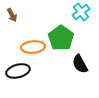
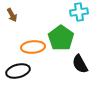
cyan cross: moved 2 px left; rotated 30 degrees clockwise
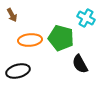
cyan cross: moved 7 px right, 6 px down; rotated 36 degrees clockwise
green pentagon: rotated 20 degrees counterclockwise
orange ellipse: moved 3 px left, 7 px up
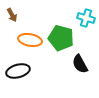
cyan cross: rotated 12 degrees counterclockwise
orange ellipse: rotated 15 degrees clockwise
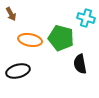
brown arrow: moved 1 px left, 1 px up
black semicircle: rotated 18 degrees clockwise
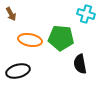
cyan cross: moved 4 px up
green pentagon: rotated 10 degrees counterclockwise
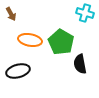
cyan cross: moved 1 px left, 1 px up
green pentagon: moved 4 px down; rotated 25 degrees clockwise
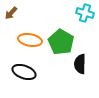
brown arrow: moved 1 px up; rotated 72 degrees clockwise
black semicircle: rotated 12 degrees clockwise
black ellipse: moved 6 px right, 1 px down; rotated 35 degrees clockwise
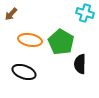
brown arrow: moved 1 px down
